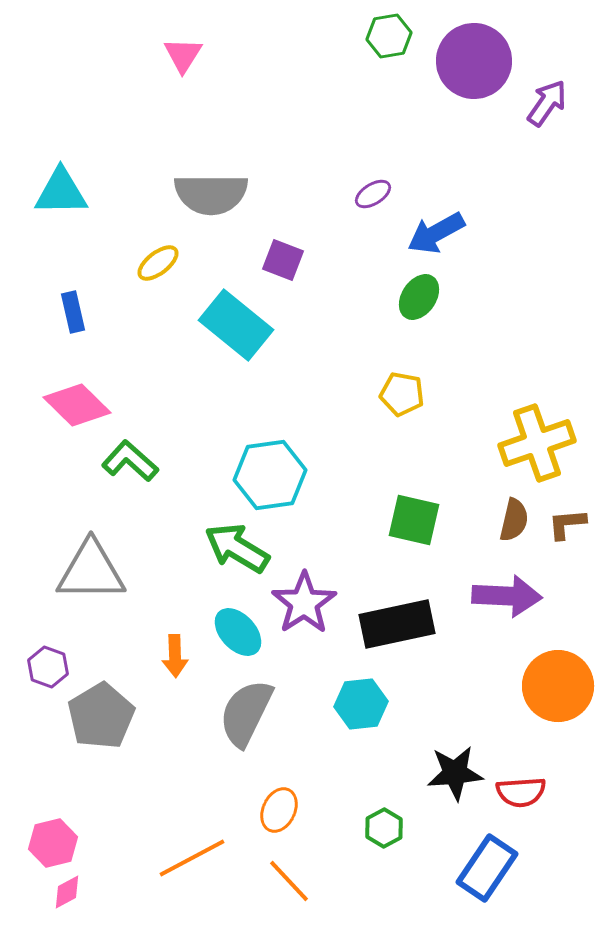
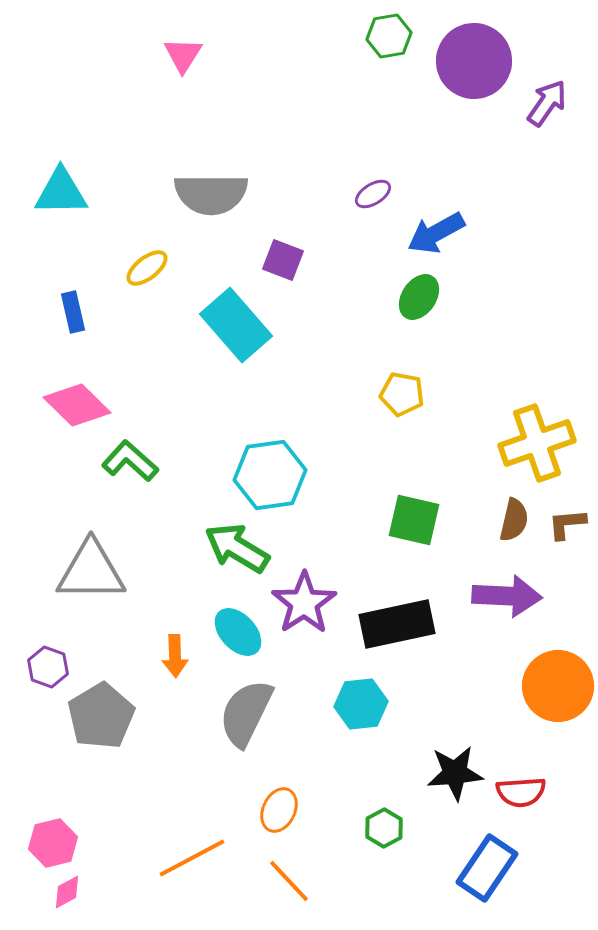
yellow ellipse at (158, 263): moved 11 px left, 5 px down
cyan rectangle at (236, 325): rotated 10 degrees clockwise
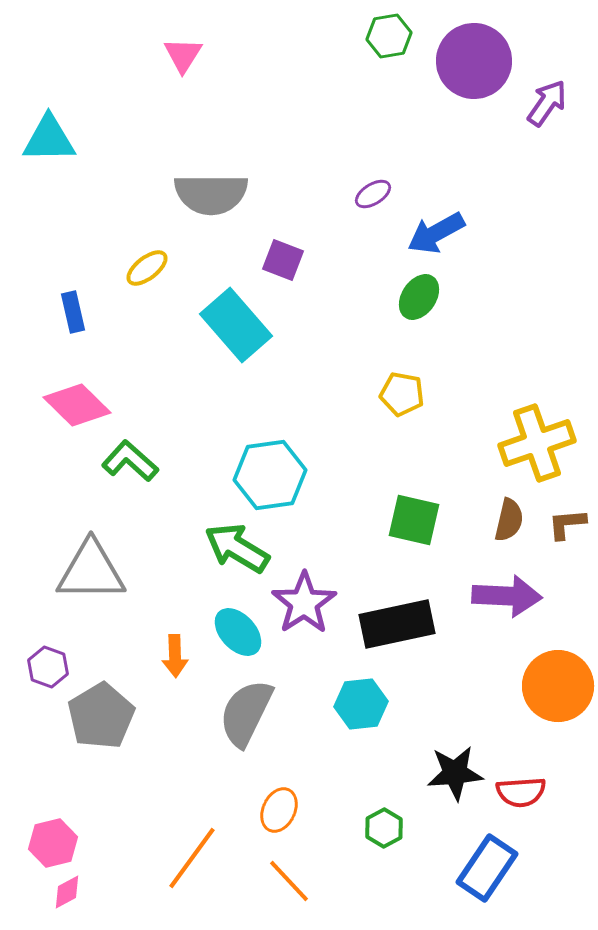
cyan triangle at (61, 192): moved 12 px left, 53 px up
brown semicircle at (514, 520): moved 5 px left
orange line at (192, 858): rotated 26 degrees counterclockwise
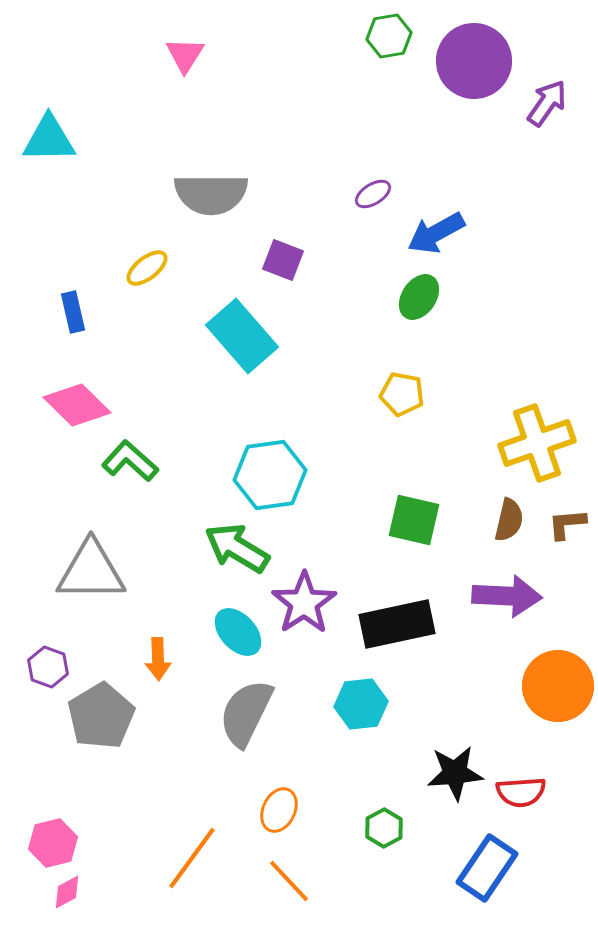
pink triangle at (183, 55): moved 2 px right
cyan rectangle at (236, 325): moved 6 px right, 11 px down
orange arrow at (175, 656): moved 17 px left, 3 px down
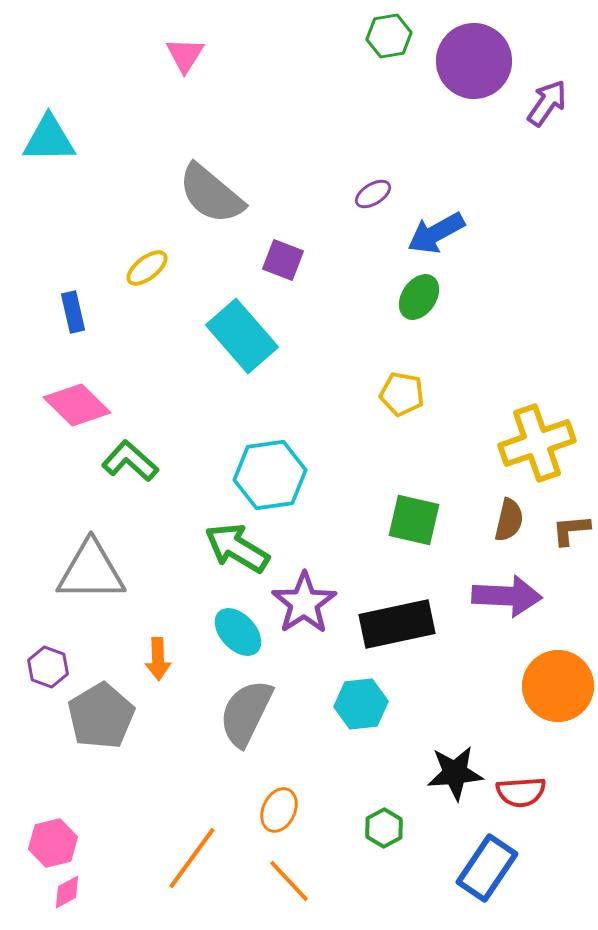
gray semicircle at (211, 194): rotated 40 degrees clockwise
brown L-shape at (567, 524): moved 4 px right, 6 px down
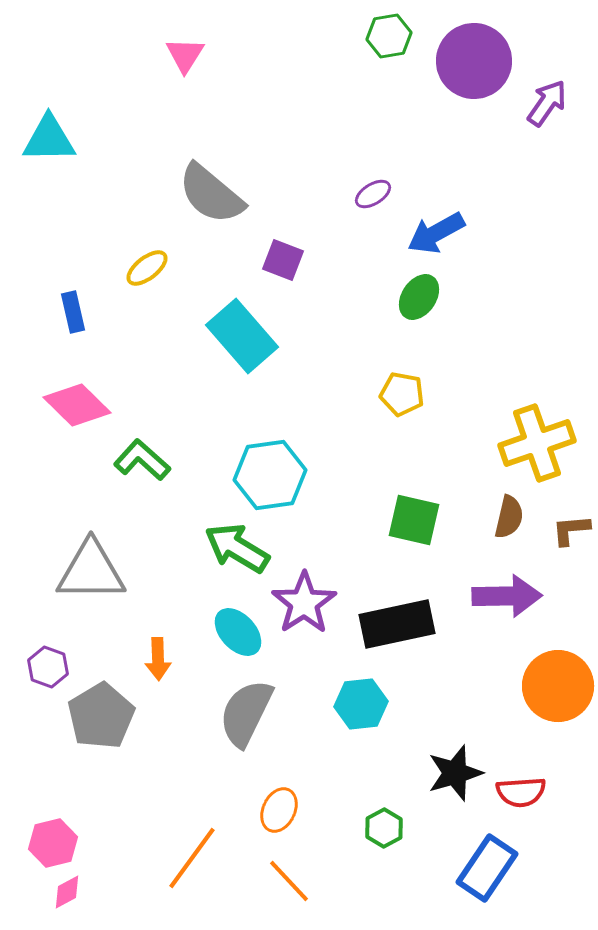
green L-shape at (130, 461): moved 12 px right, 1 px up
brown semicircle at (509, 520): moved 3 px up
purple arrow at (507, 596): rotated 4 degrees counterclockwise
black star at (455, 773): rotated 12 degrees counterclockwise
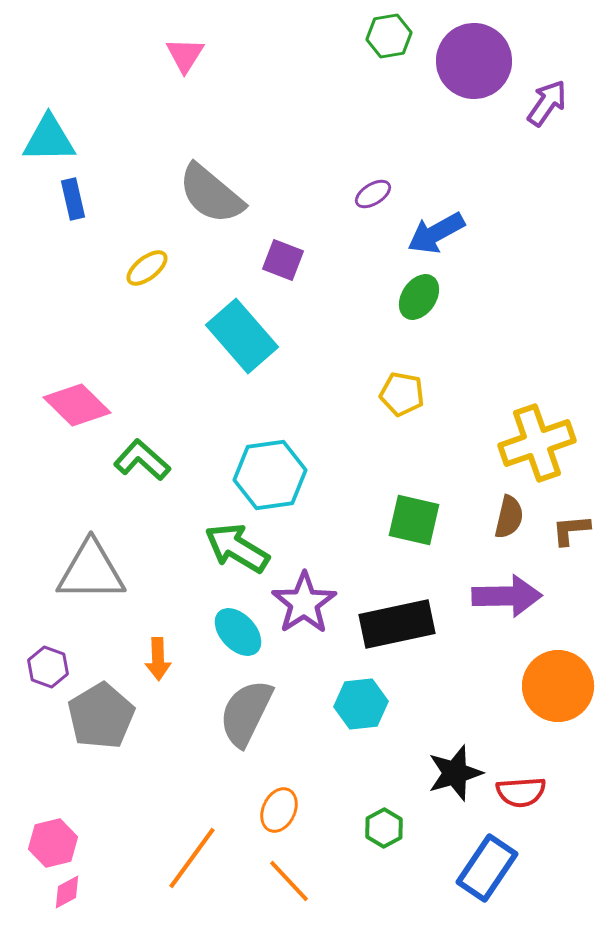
blue rectangle at (73, 312): moved 113 px up
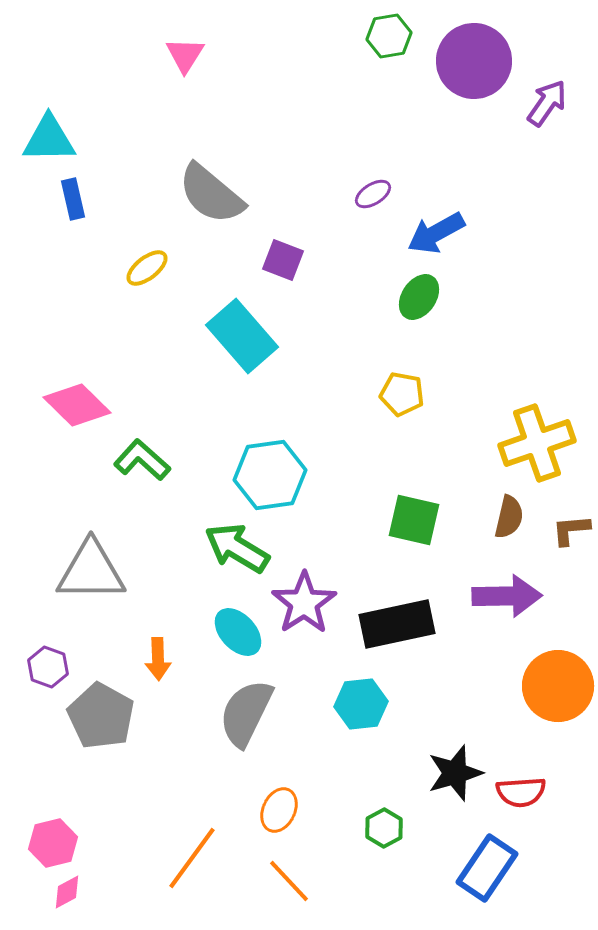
gray pentagon at (101, 716): rotated 12 degrees counterclockwise
